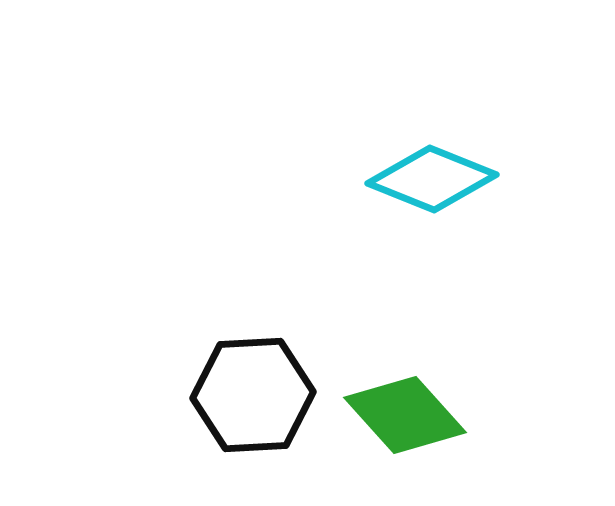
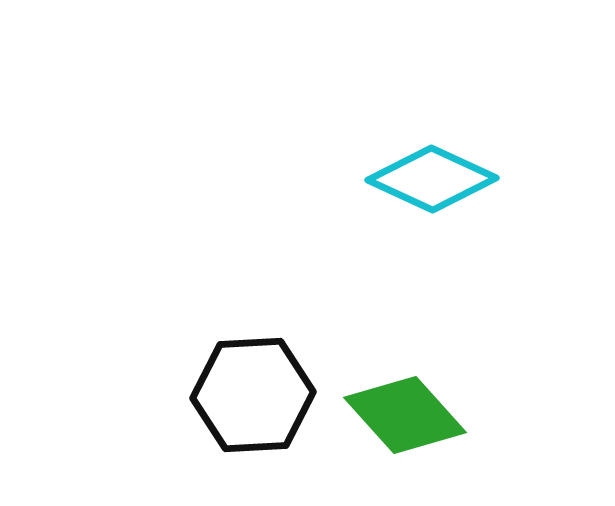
cyan diamond: rotated 3 degrees clockwise
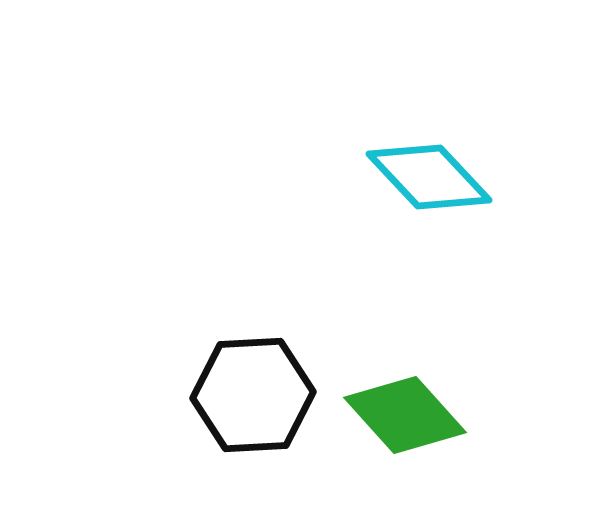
cyan diamond: moved 3 px left, 2 px up; rotated 22 degrees clockwise
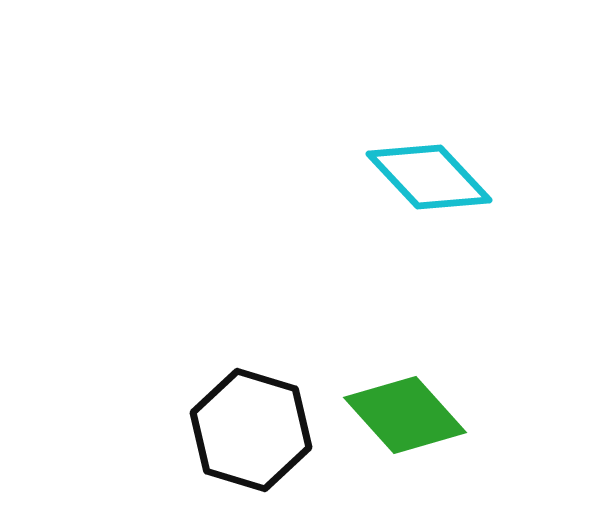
black hexagon: moved 2 px left, 35 px down; rotated 20 degrees clockwise
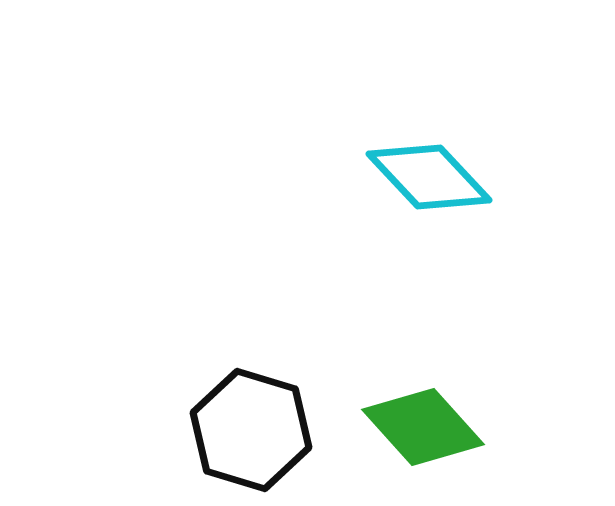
green diamond: moved 18 px right, 12 px down
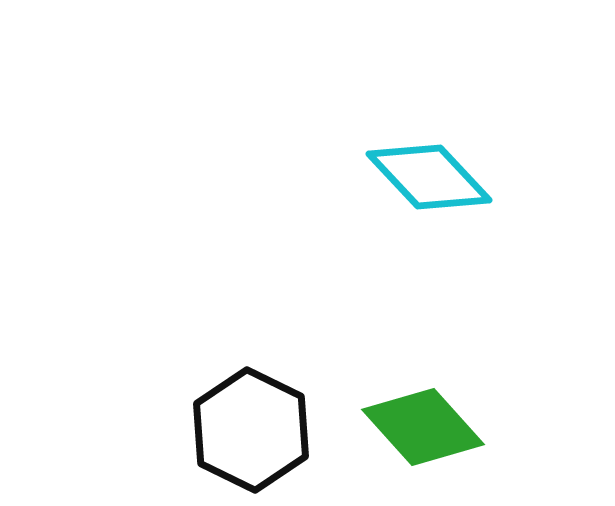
black hexagon: rotated 9 degrees clockwise
